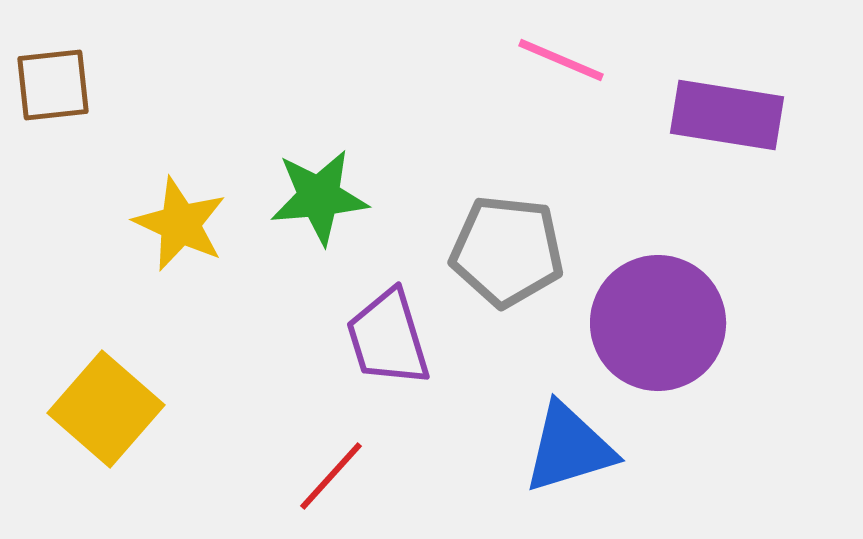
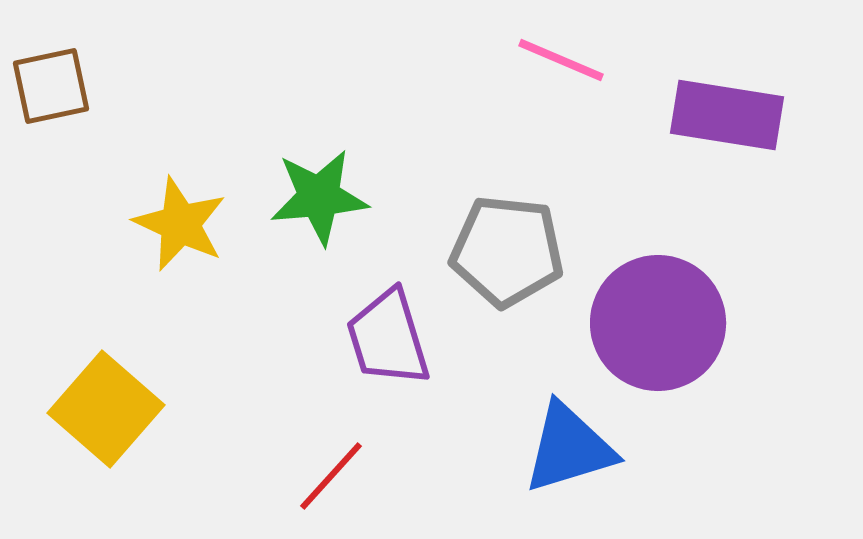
brown square: moved 2 px left, 1 px down; rotated 6 degrees counterclockwise
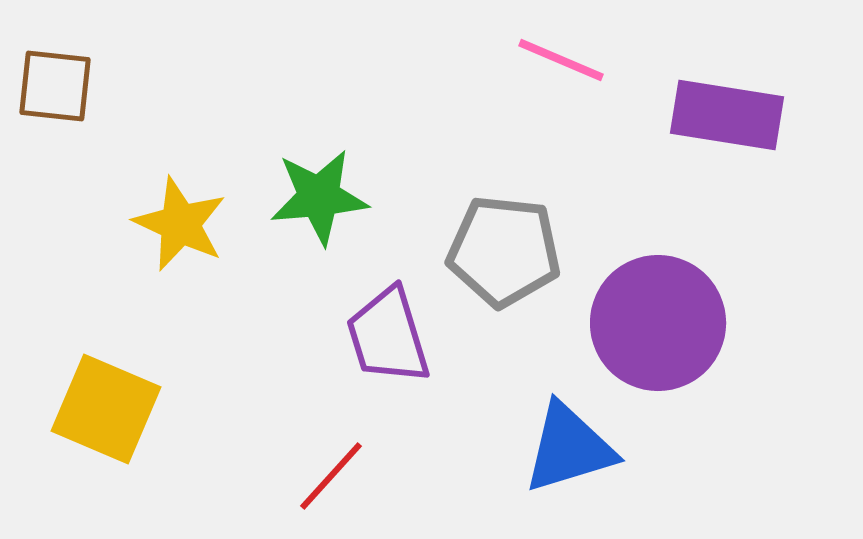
brown square: moved 4 px right; rotated 18 degrees clockwise
gray pentagon: moved 3 px left
purple trapezoid: moved 2 px up
yellow square: rotated 18 degrees counterclockwise
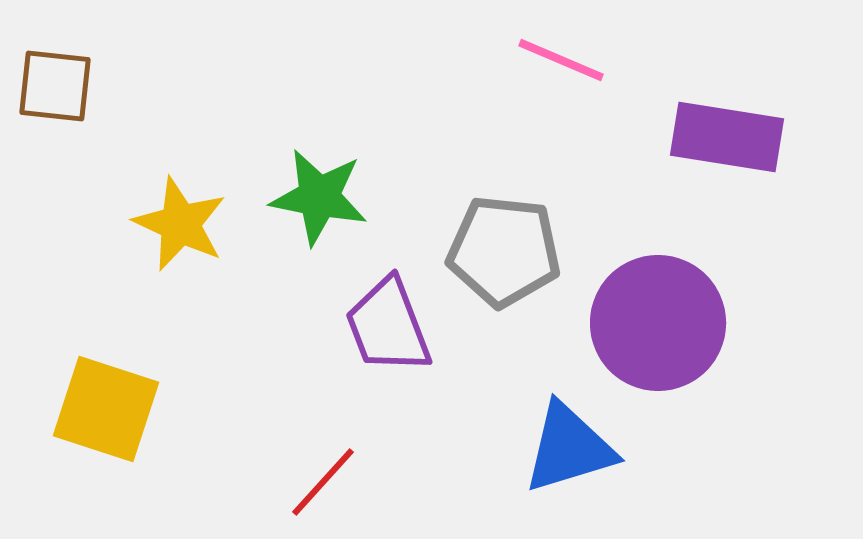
purple rectangle: moved 22 px down
green star: rotated 16 degrees clockwise
purple trapezoid: moved 10 px up; rotated 4 degrees counterclockwise
yellow square: rotated 5 degrees counterclockwise
red line: moved 8 px left, 6 px down
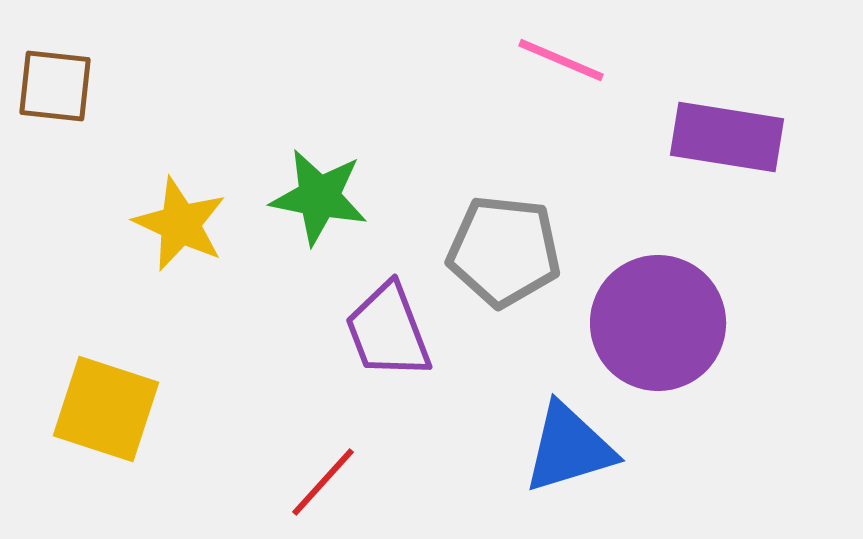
purple trapezoid: moved 5 px down
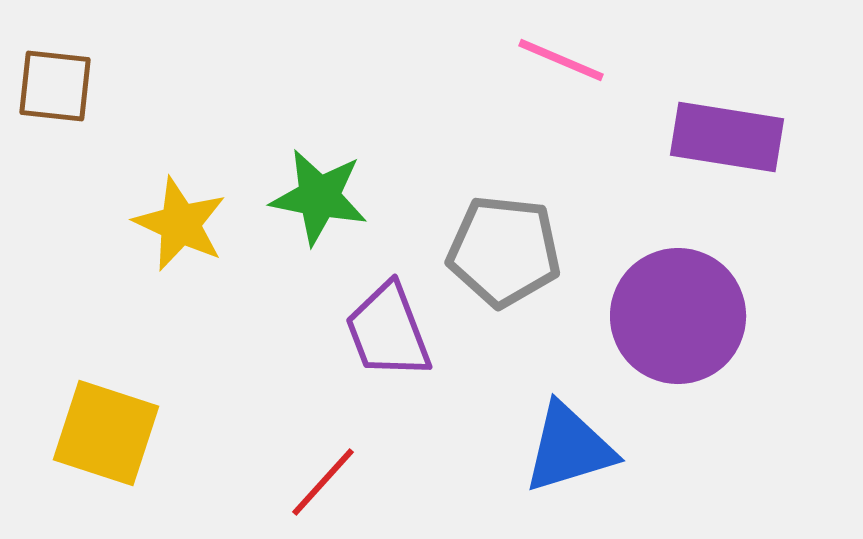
purple circle: moved 20 px right, 7 px up
yellow square: moved 24 px down
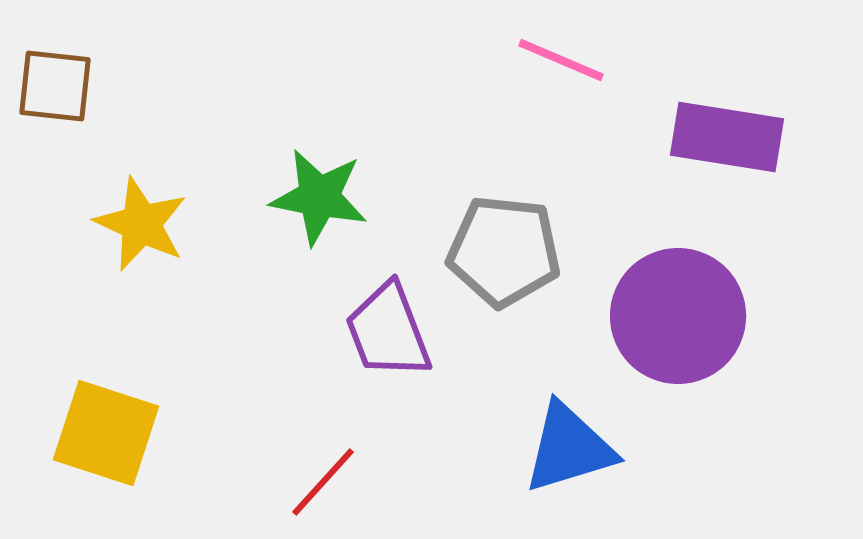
yellow star: moved 39 px left
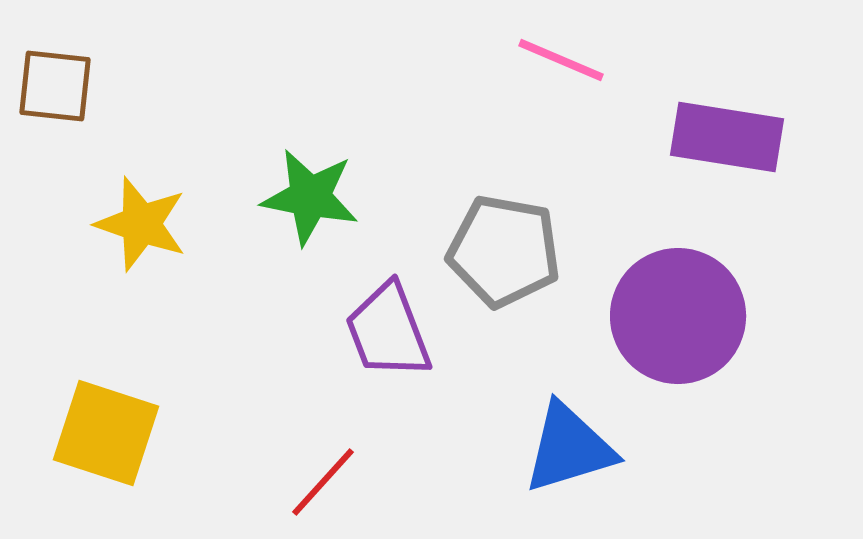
green star: moved 9 px left
yellow star: rotated 6 degrees counterclockwise
gray pentagon: rotated 4 degrees clockwise
